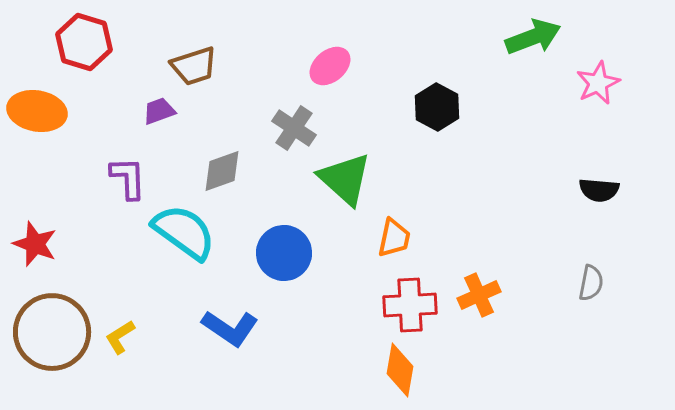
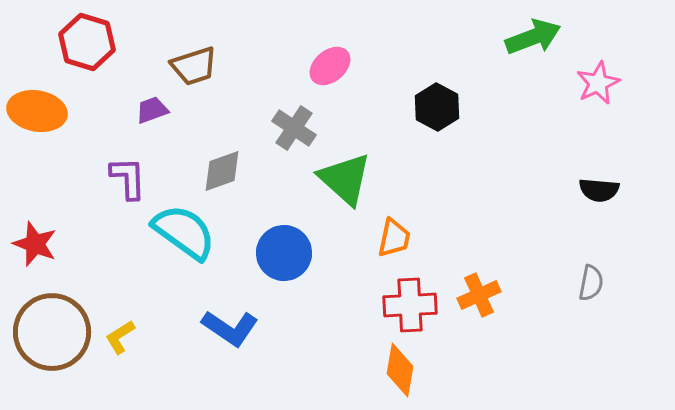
red hexagon: moved 3 px right
purple trapezoid: moved 7 px left, 1 px up
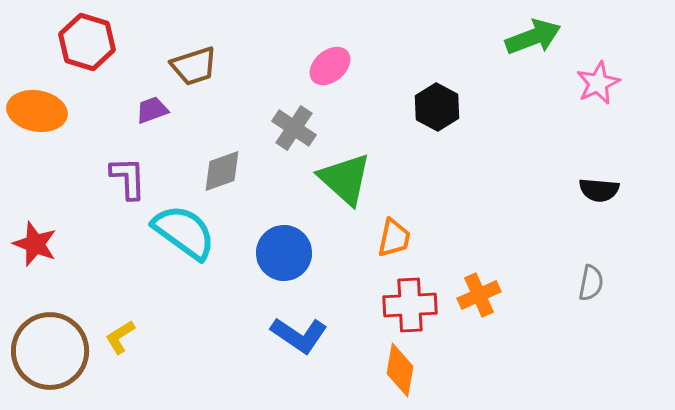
blue L-shape: moved 69 px right, 7 px down
brown circle: moved 2 px left, 19 px down
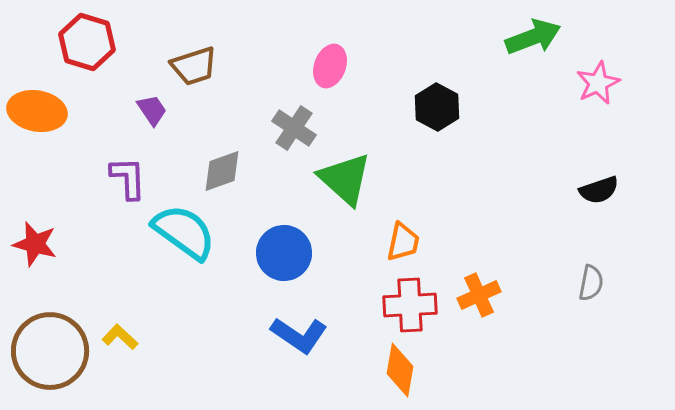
pink ellipse: rotated 30 degrees counterclockwise
purple trapezoid: rotated 76 degrees clockwise
black semicircle: rotated 24 degrees counterclockwise
orange trapezoid: moved 9 px right, 4 px down
red star: rotated 6 degrees counterclockwise
yellow L-shape: rotated 75 degrees clockwise
